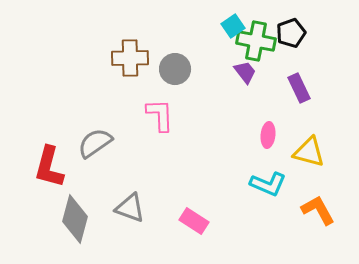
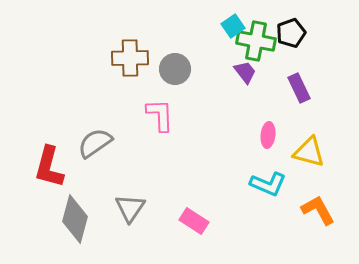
gray triangle: rotated 44 degrees clockwise
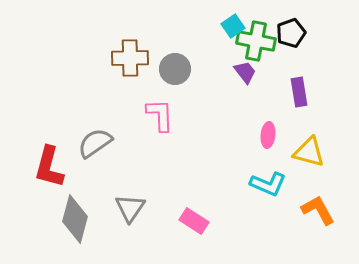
purple rectangle: moved 4 px down; rotated 16 degrees clockwise
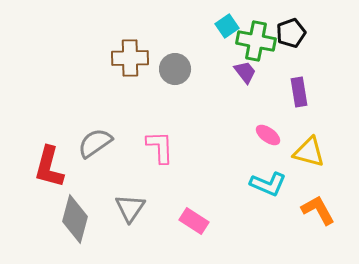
cyan square: moved 6 px left
pink L-shape: moved 32 px down
pink ellipse: rotated 60 degrees counterclockwise
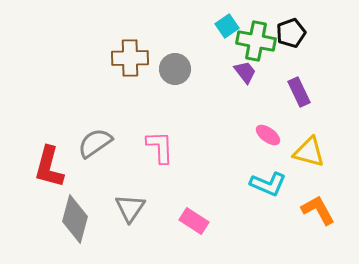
purple rectangle: rotated 16 degrees counterclockwise
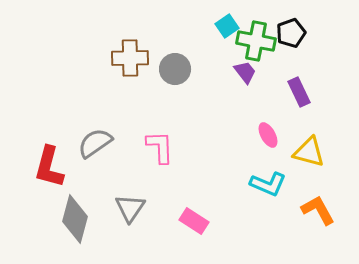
pink ellipse: rotated 25 degrees clockwise
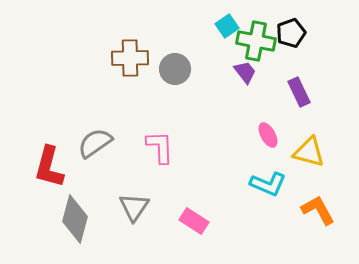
gray triangle: moved 4 px right, 1 px up
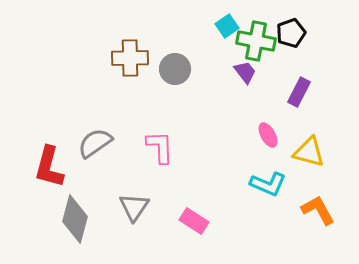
purple rectangle: rotated 52 degrees clockwise
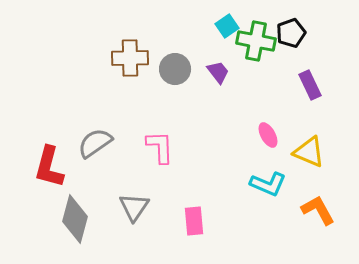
purple trapezoid: moved 27 px left
purple rectangle: moved 11 px right, 7 px up; rotated 52 degrees counterclockwise
yellow triangle: rotated 8 degrees clockwise
pink rectangle: rotated 52 degrees clockwise
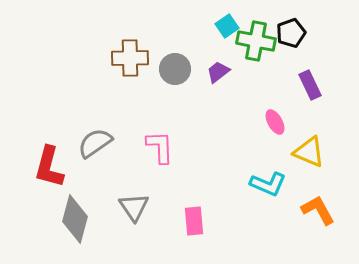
purple trapezoid: rotated 90 degrees counterclockwise
pink ellipse: moved 7 px right, 13 px up
gray triangle: rotated 8 degrees counterclockwise
